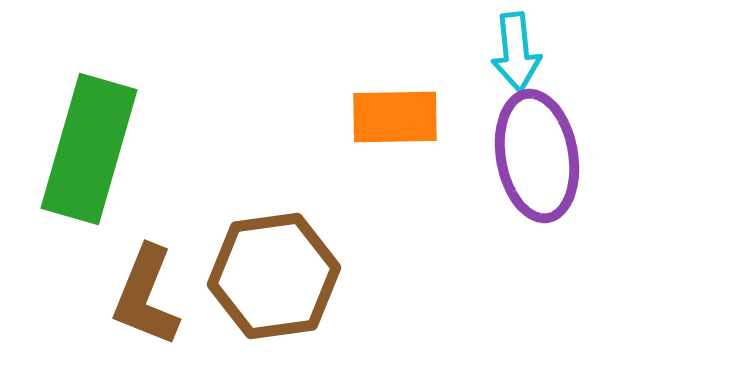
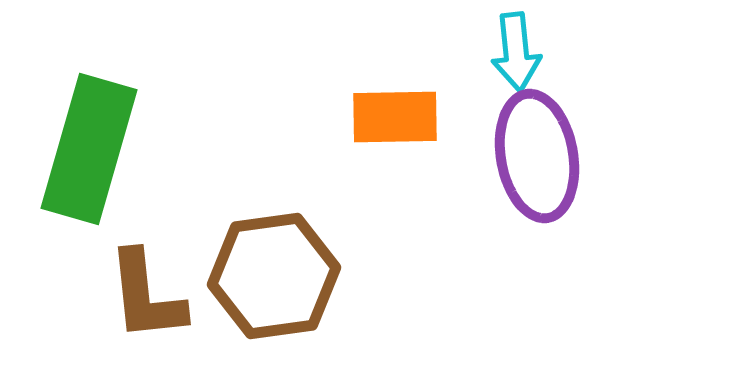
brown L-shape: rotated 28 degrees counterclockwise
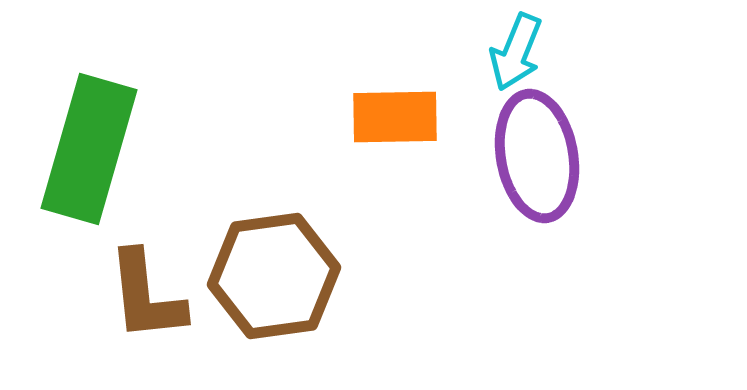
cyan arrow: rotated 28 degrees clockwise
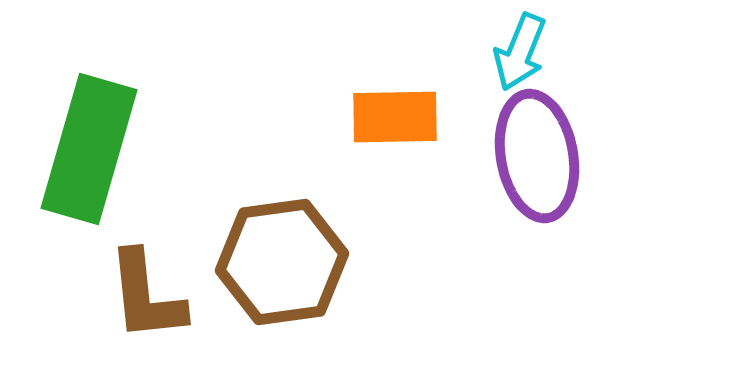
cyan arrow: moved 4 px right
brown hexagon: moved 8 px right, 14 px up
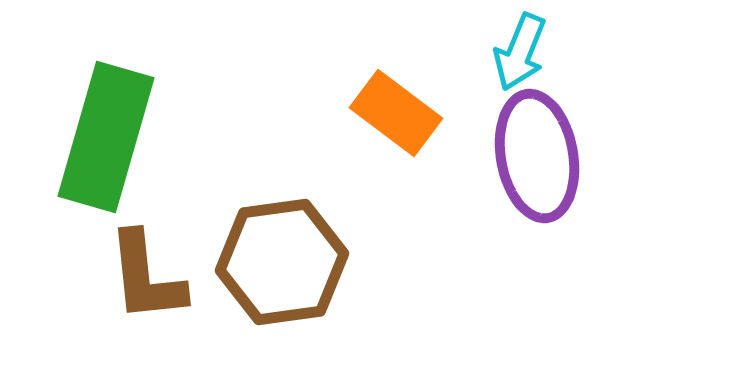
orange rectangle: moved 1 px right, 4 px up; rotated 38 degrees clockwise
green rectangle: moved 17 px right, 12 px up
brown L-shape: moved 19 px up
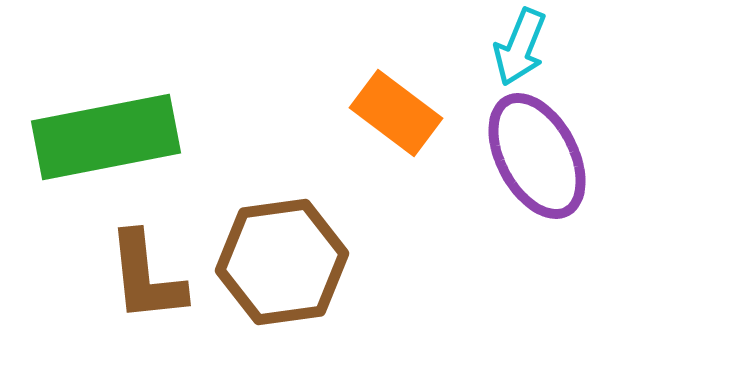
cyan arrow: moved 5 px up
green rectangle: rotated 63 degrees clockwise
purple ellipse: rotated 18 degrees counterclockwise
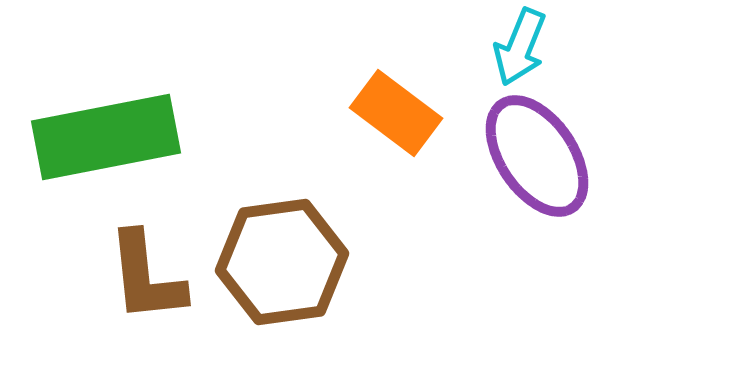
purple ellipse: rotated 6 degrees counterclockwise
